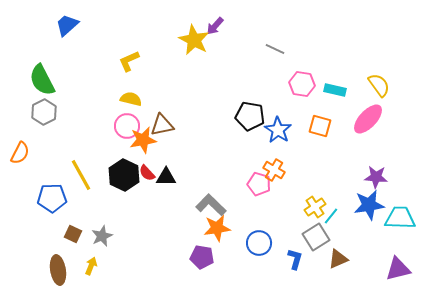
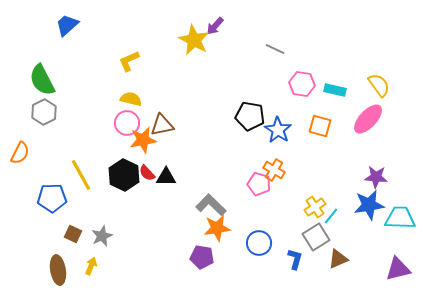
pink circle at (127, 126): moved 3 px up
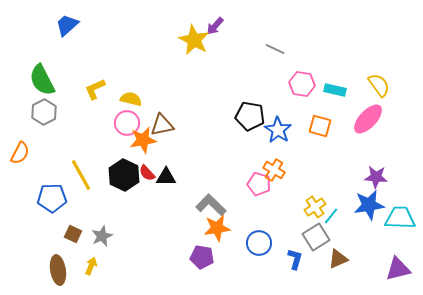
yellow L-shape at (129, 61): moved 34 px left, 28 px down
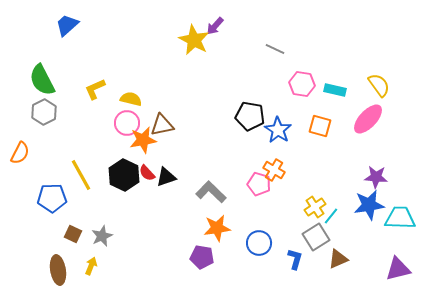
black triangle at (166, 177): rotated 20 degrees counterclockwise
gray L-shape at (211, 205): moved 13 px up
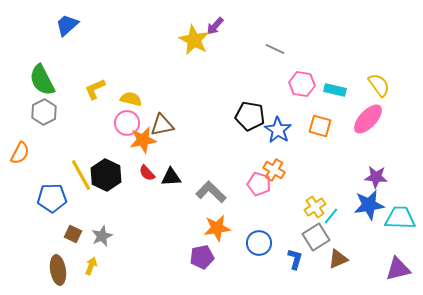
black hexagon at (124, 175): moved 18 px left
black triangle at (166, 177): moved 5 px right; rotated 15 degrees clockwise
purple pentagon at (202, 257): rotated 20 degrees counterclockwise
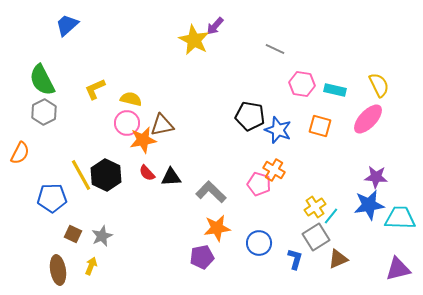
yellow semicircle at (379, 85): rotated 10 degrees clockwise
blue star at (278, 130): rotated 12 degrees counterclockwise
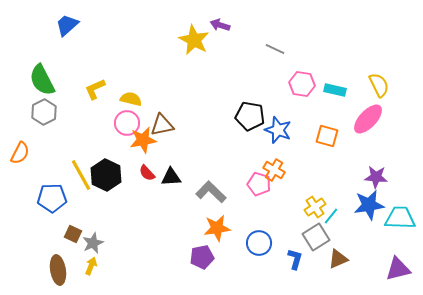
purple arrow at (215, 26): moved 5 px right, 1 px up; rotated 66 degrees clockwise
orange square at (320, 126): moved 7 px right, 10 px down
gray star at (102, 236): moved 9 px left, 7 px down
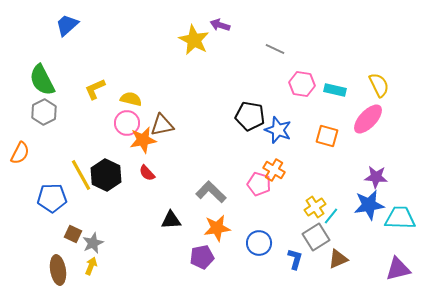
black triangle at (171, 177): moved 43 px down
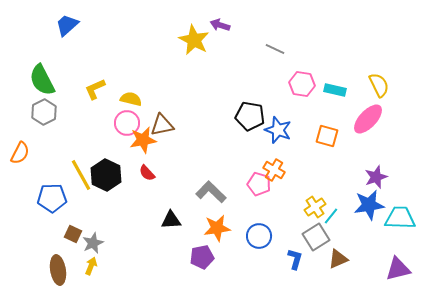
purple star at (376, 177): rotated 25 degrees counterclockwise
blue circle at (259, 243): moved 7 px up
